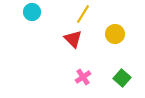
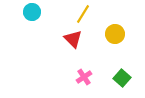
pink cross: moved 1 px right
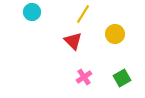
red triangle: moved 2 px down
green square: rotated 18 degrees clockwise
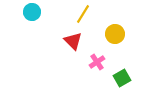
pink cross: moved 13 px right, 15 px up
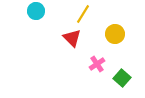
cyan circle: moved 4 px right, 1 px up
red triangle: moved 1 px left, 3 px up
pink cross: moved 2 px down
green square: rotated 18 degrees counterclockwise
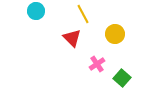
yellow line: rotated 60 degrees counterclockwise
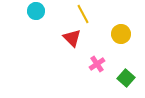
yellow circle: moved 6 px right
green square: moved 4 px right
